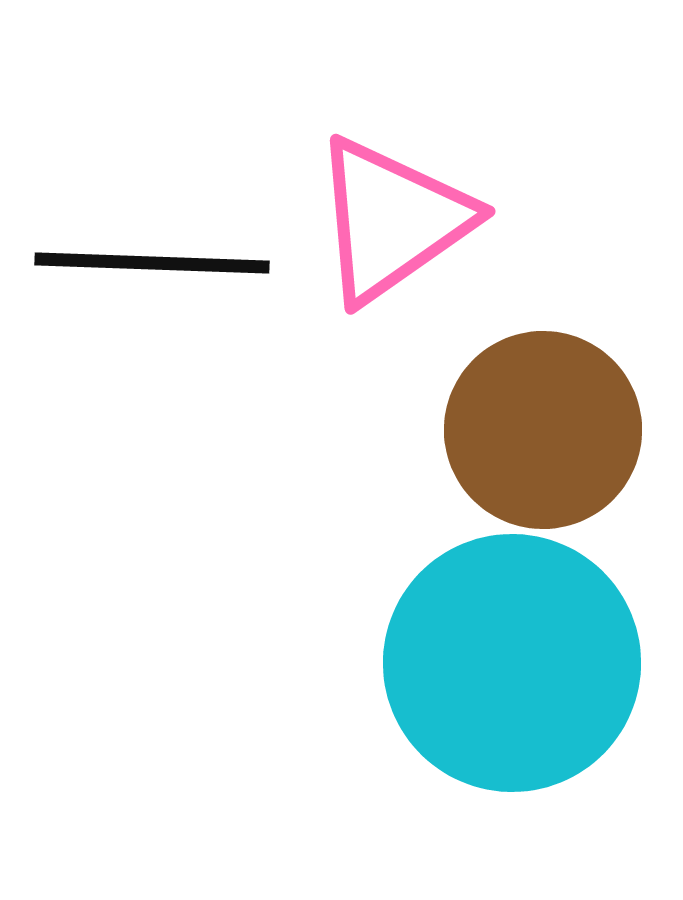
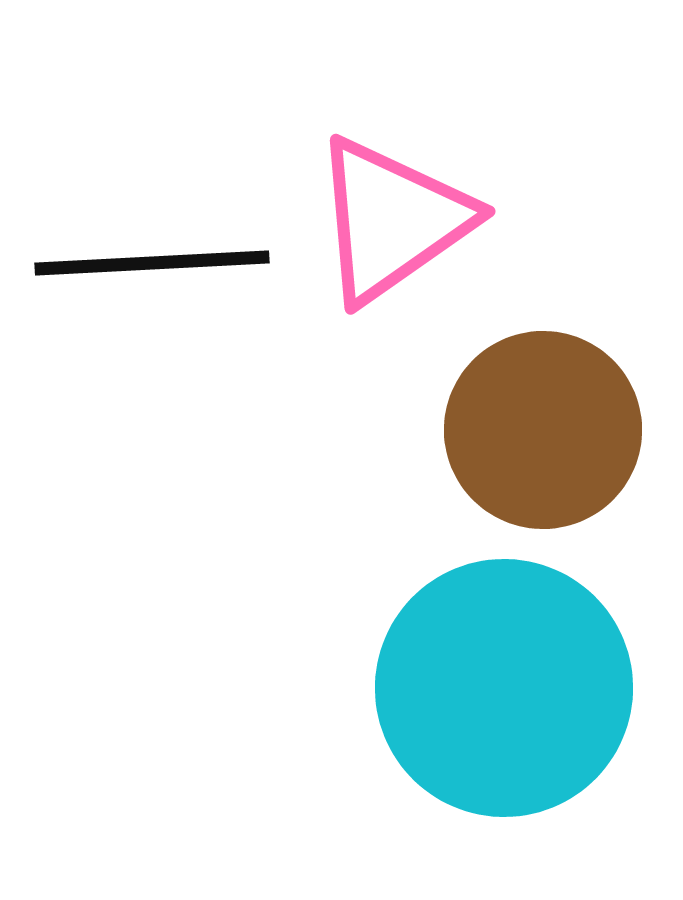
black line: rotated 5 degrees counterclockwise
cyan circle: moved 8 px left, 25 px down
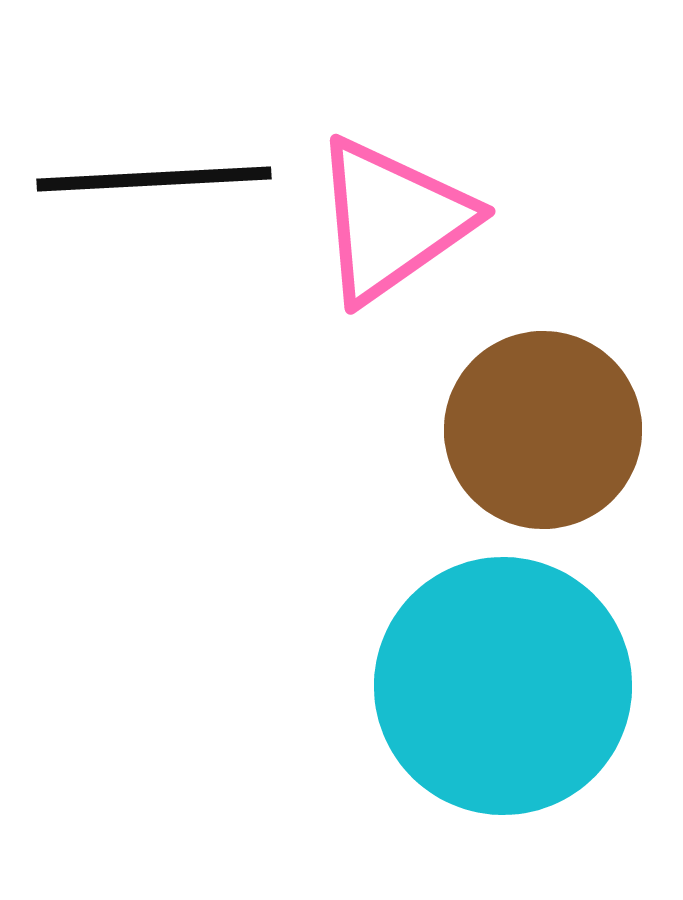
black line: moved 2 px right, 84 px up
cyan circle: moved 1 px left, 2 px up
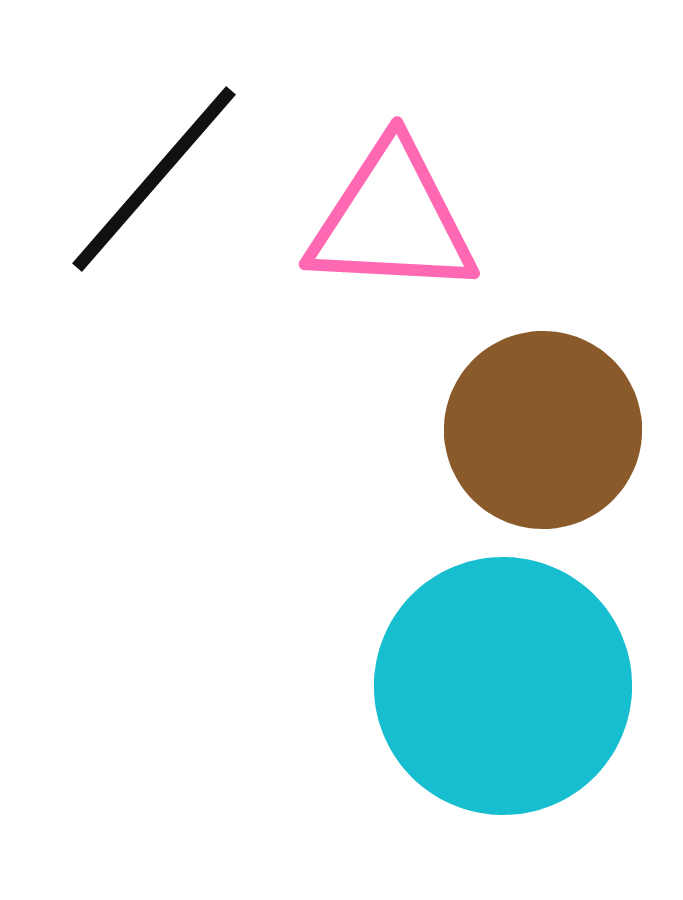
black line: rotated 46 degrees counterclockwise
pink triangle: rotated 38 degrees clockwise
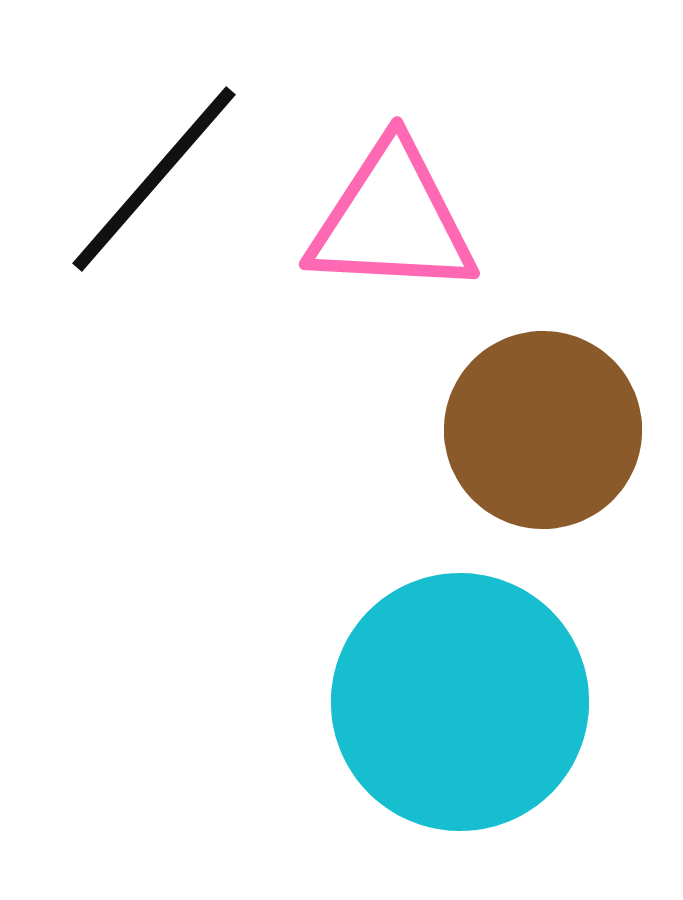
cyan circle: moved 43 px left, 16 px down
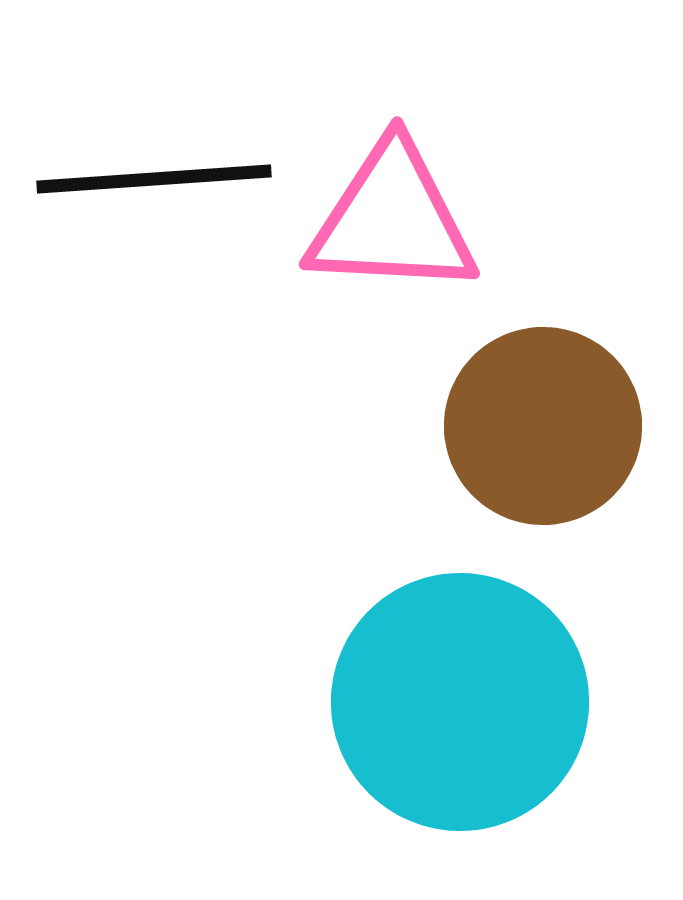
black line: rotated 45 degrees clockwise
brown circle: moved 4 px up
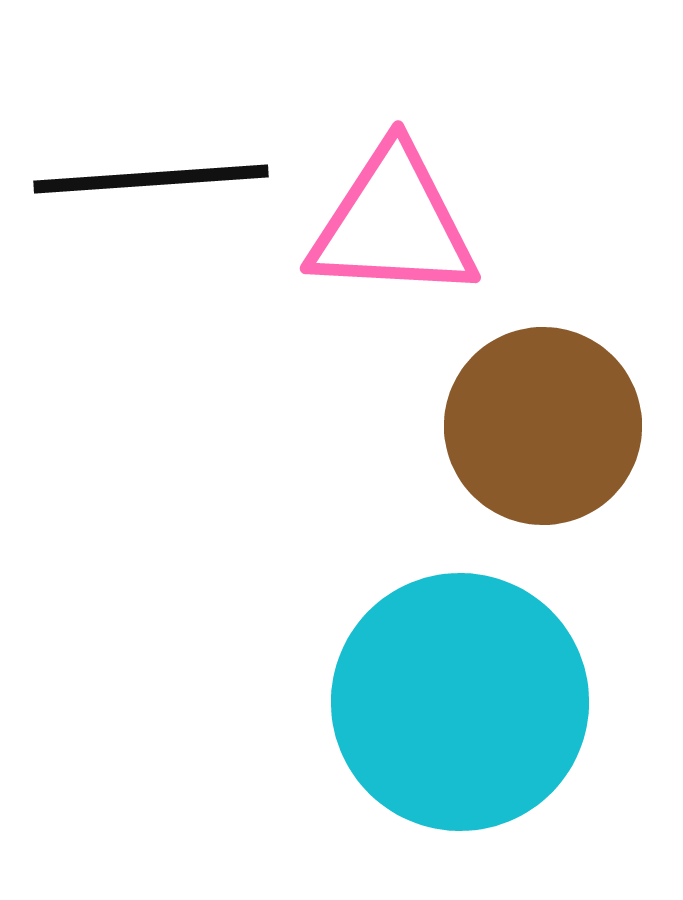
black line: moved 3 px left
pink triangle: moved 1 px right, 4 px down
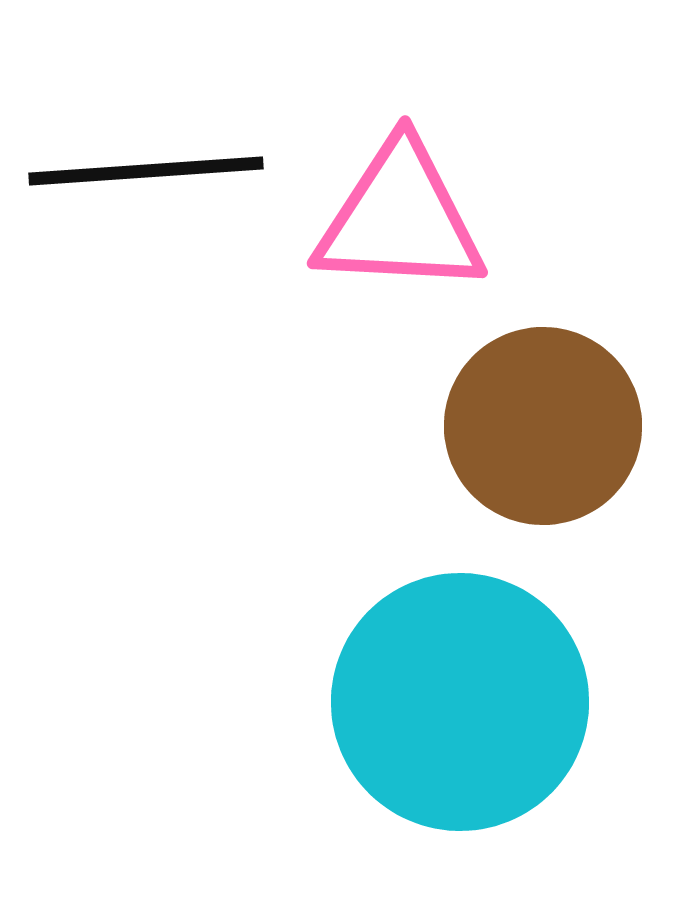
black line: moved 5 px left, 8 px up
pink triangle: moved 7 px right, 5 px up
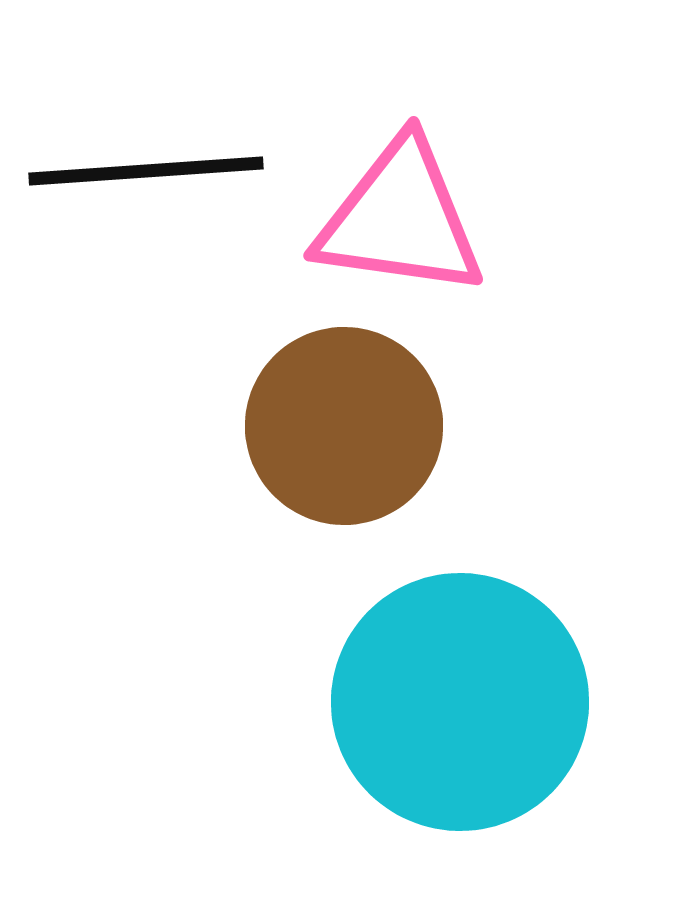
pink triangle: rotated 5 degrees clockwise
brown circle: moved 199 px left
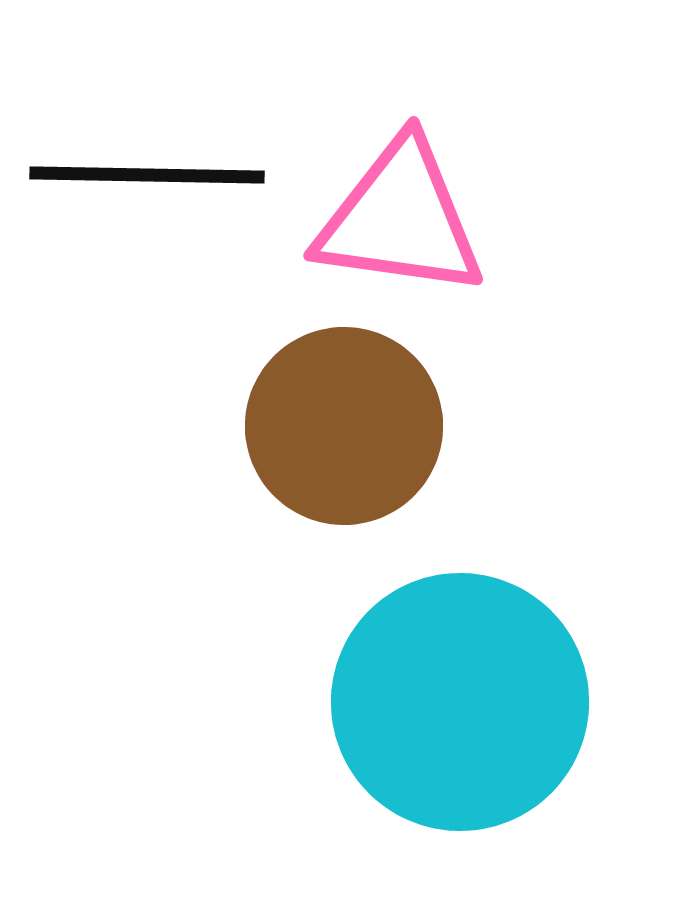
black line: moved 1 px right, 4 px down; rotated 5 degrees clockwise
